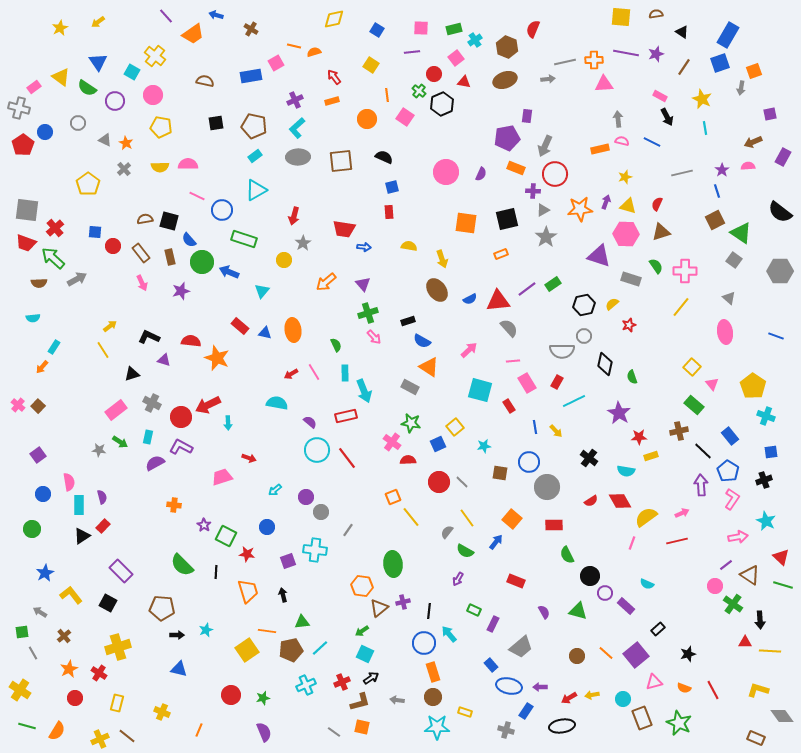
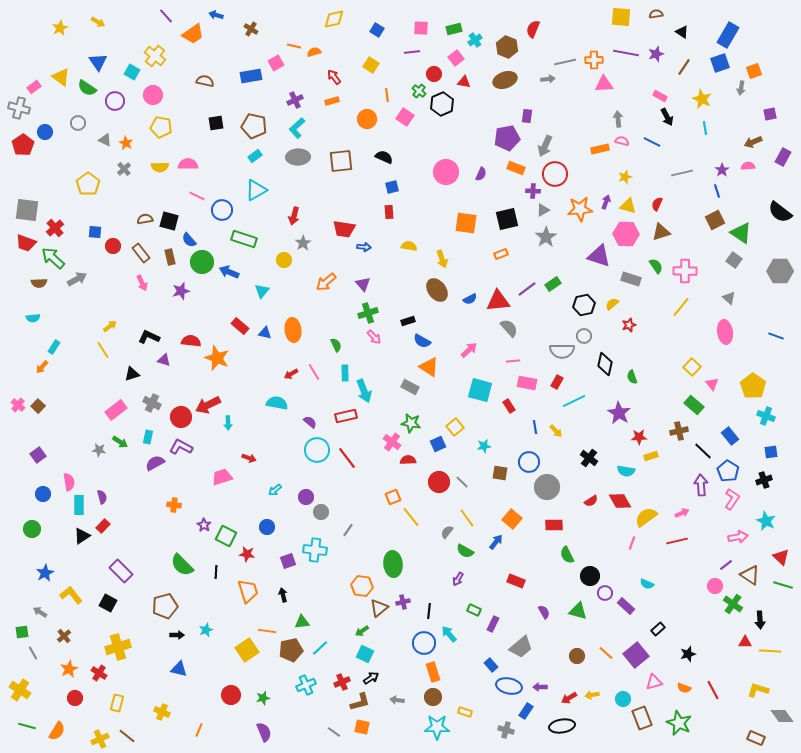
yellow arrow at (98, 22): rotated 112 degrees counterclockwise
pink rectangle at (527, 383): rotated 48 degrees counterclockwise
brown pentagon at (162, 608): moved 3 px right, 2 px up; rotated 20 degrees counterclockwise
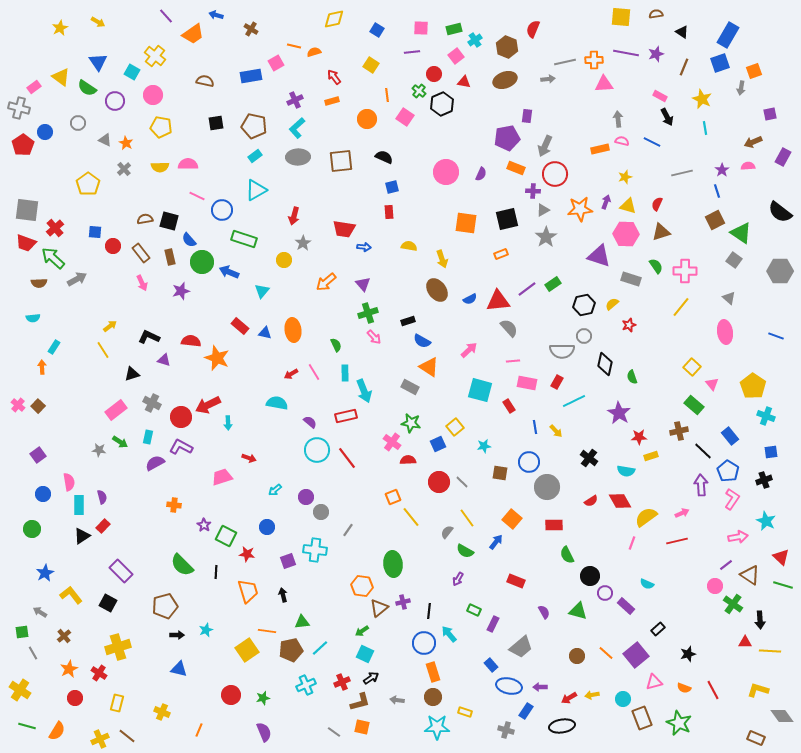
pink square at (456, 58): moved 2 px up
brown line at (684, 67): rotated 12 degrees counterclockwise
orange arrow at (42, 367): rotated 136 degrees clockwise
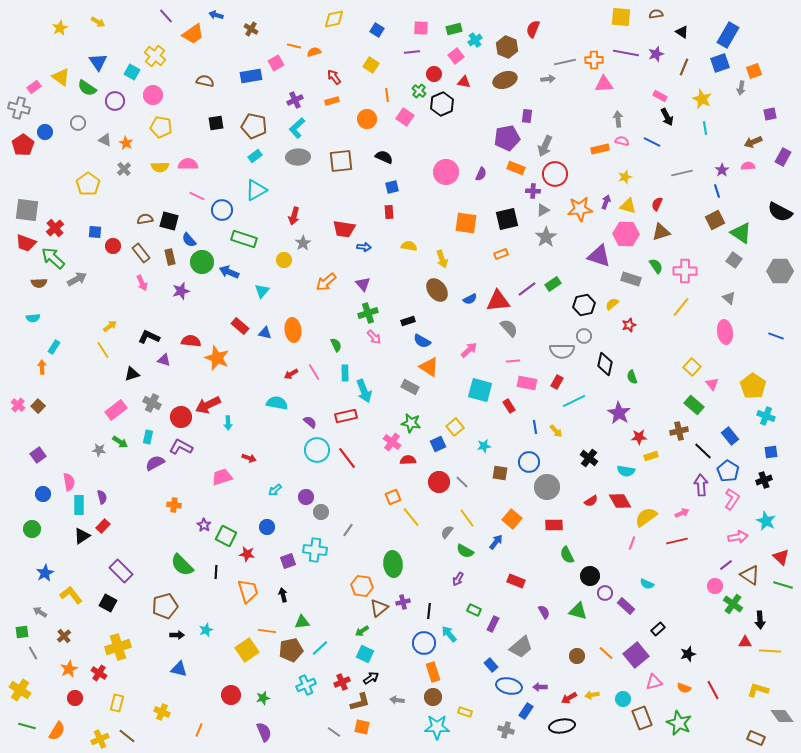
black semicircle at (780, 212): rotated 10 degrees counterclockwise
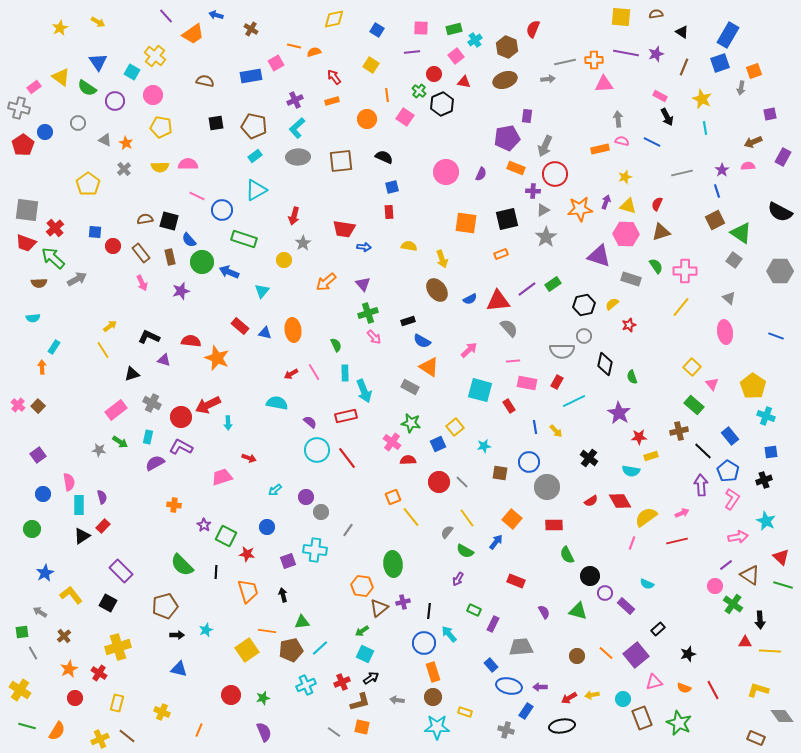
cyan semicircle at (626, 471): moved 5 px right
gray trapezoid at (521, 647): rotated 145 degrees counterclockwise
